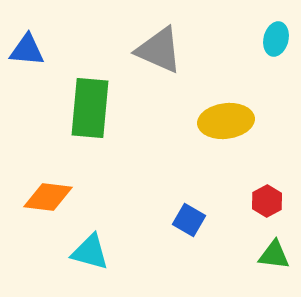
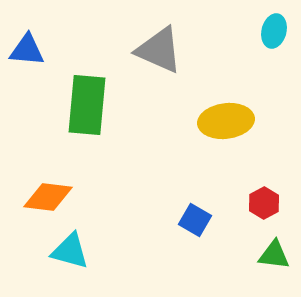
cyan ellipse: moved 2 px left, 8 px up
green rectangle: moved 3 px left, 3 px up
red hexagon: moved 3 px left, 2 px down
blue square: moved 6 px right
cyan triangle: moved 20 px left, 1 px up
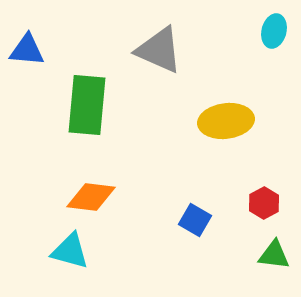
orange diamond: moved 43 px right
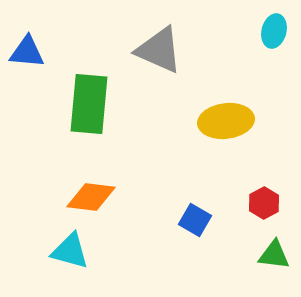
blue triangle: moved 2 px down
green rectangle: moved 2 px right, 1 px up
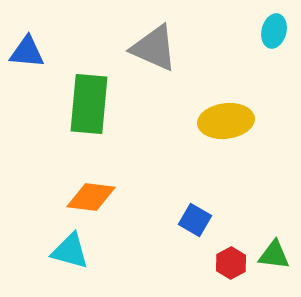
gray triangle: moved 5 px left, 2 px up
red hexagon: moved 33 px left, 60 px down
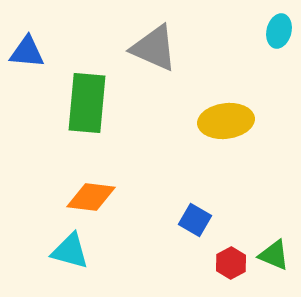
cyan ellipse: moved 5 px right
green rectangle: moved 2 px left, 1 px up
green triangle: rotated 16 degrees clockwise
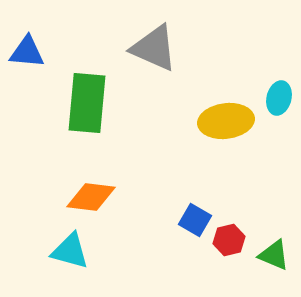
cyan ellipse: moved 67 px down
red hexagon: moved 2 px left, 23 px up; rotated 16 degrees clockwise
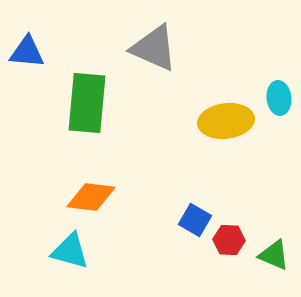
cyan ellipse: rotated 20 degrees counterclockwise
red hexagon: rotated 16 degrees clockwise
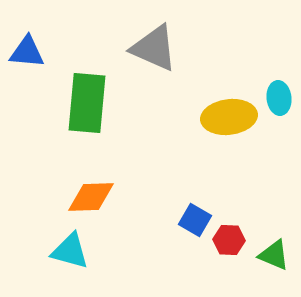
yellow ellipse: moved 3 px right, 4 px up
orange diamond: rotated 9 degrees counterclockwise
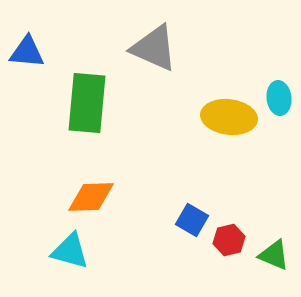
yellow ellipse: rotated 14 degrees clockwise
blue square: moved 3 px left
red hexagon: rotated 16 degrees counterclockwise
